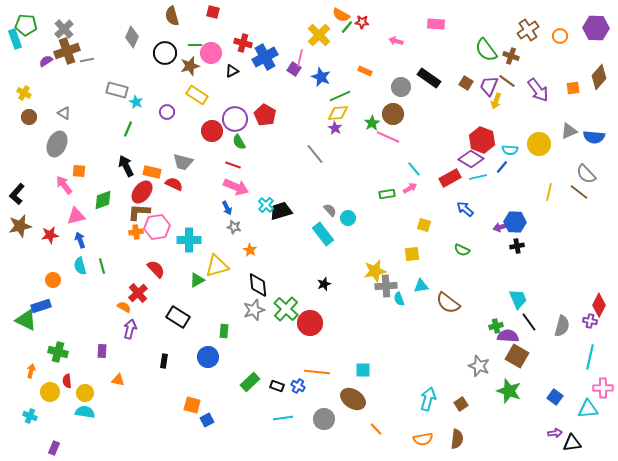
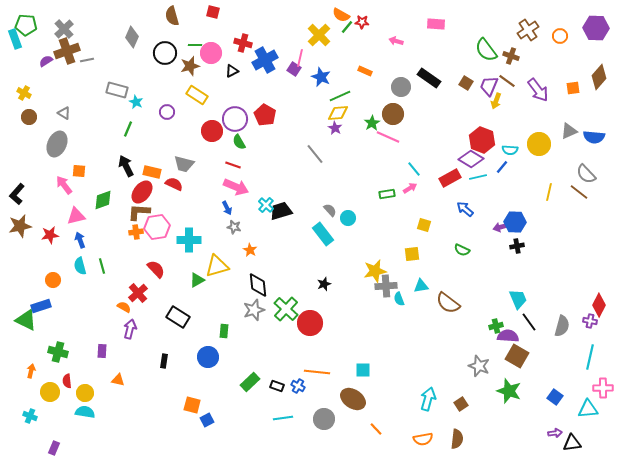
blue cross at (265, 57): moved 3 px down
gray trapezoid at (183, 162): moved 1 px right, 2 px down
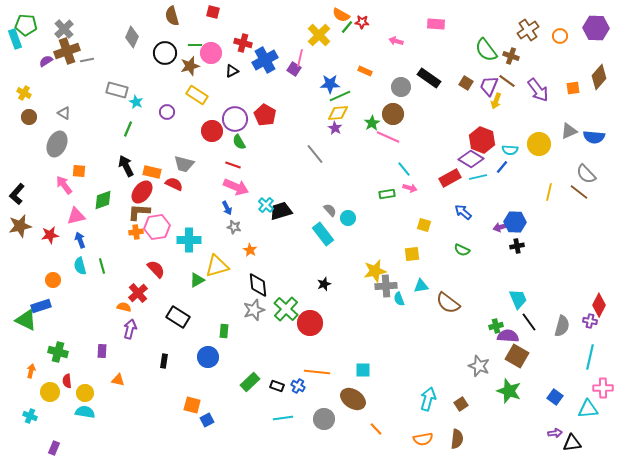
blue star at (321, 77): moved 9 px right, 7 px down; rotated 24 degrees counterclockwise
cyan line at (414, 169): moved 10 px left
pink arrow at (410, 188): rotated 48 degrees clockwise
blue arrow at (465, 209): moved 2 px left, 3 px down
orange semicircle at (124, 307): rotated 16 degrees counterclockwise
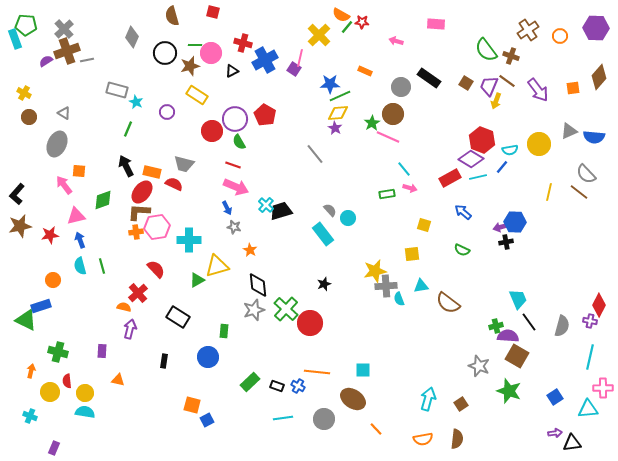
cyan semicircle at (510, 150): rotated 14 degrees counterclockwise
black cross at (517, 246): moved 11 px left, 4 px up
blue square at (555, 397): rotated 21 degrees clockwise
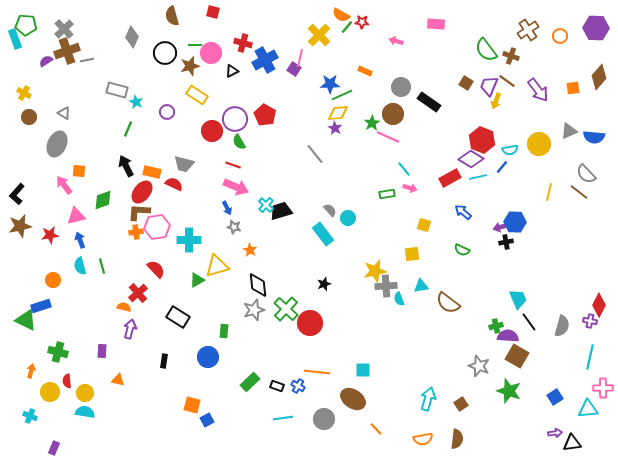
black rectangle at (429, 78): moved 24 px down
green line at (340, 96): moved 2 px right, 1 px up
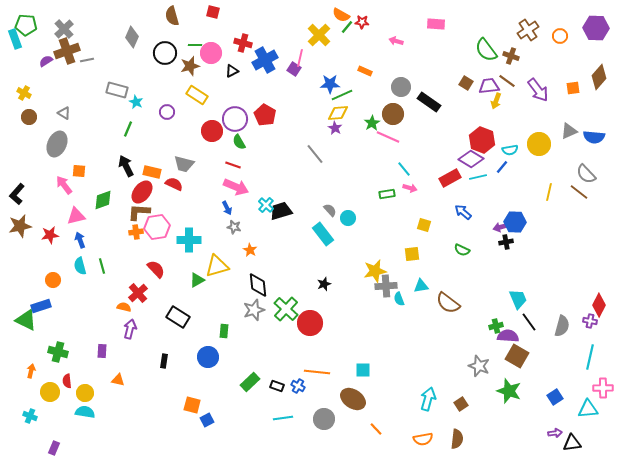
purple trapezoid at (489, 86): rotated 60 degrees clockwise
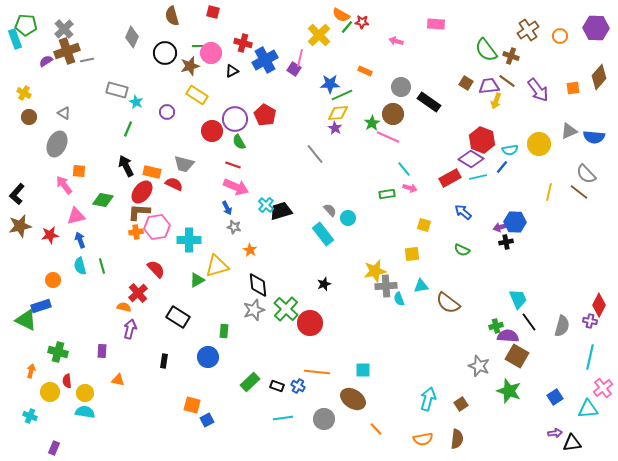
green line at (195, 45): moved 4 px right, 1 px down
green diamond at (103, 200): rotated 30 degrees clockwise
pink cross at (603, 388): rotated 36 degrees counterclockwise
